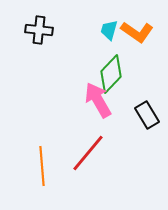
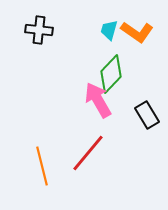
orange line: rotated 9 degrees counterclockwise
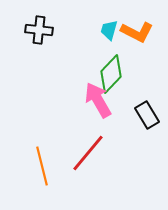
orange L-shape: rotated 8 degrees counterclockwise
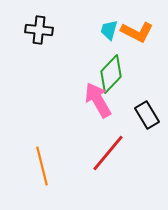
red line: moved 20 px right
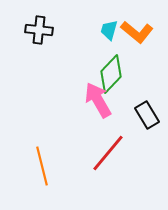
orange L-shape: rotated 12 degrees clockwise
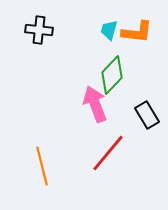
orange L-shape: rotated 32 degrees counterclockwise
green diamond: moved 1 px right, 1 px down
pink arrow: moved 3 px left, 4 px down; rotated 9 degrees clockwise
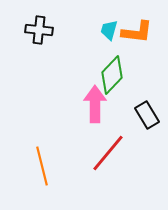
pink arrow: rotated 21 degrees clockwise
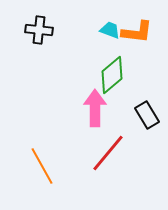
cyan trapezoid: moved 1 px right; rotated 95 degrees clockwise
green diamond: rotated 6 degrees clockwise
pink arrow: moved 4 px down
orange line: rotated 15 degrees counterclockwise
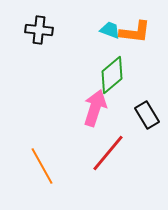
orange L-shape: moved 2 px left
pink arrow: rotated 18 degrees clockwise
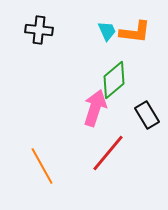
cyan trapezoid: moved 3 px left, 1 px down; rotated 45 degrees clockwise
green diamond: moved 2 px right, 5 px down
